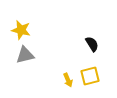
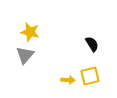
yellow star: moved 9 px right, 2 px down
gray triangle: rotated 36 degrees counterclockwise
yellow arrow: rotated 64 degrees counterclockwise
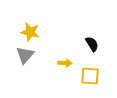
yellow square: rotated 18 degrees clockwise
yellow arrow: moved 3 px left, 17 px up
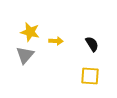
yellow arrow: moved 9 px left, 22 px up
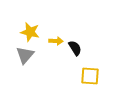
black semicircle: moved 17 px left, 4 px down
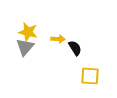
yellow star: moved 2 px left
yellow arrow: moved 2 px right, 2 px up
gray triangle: moved 8 px up
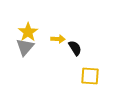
yellow star: rotated 24 degrees clockwise
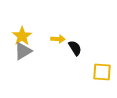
yellow star: moved 6 px left, 4 px down
gray triangle: moved 2 px left, 4 px down; rotated 18 degrees clockwise
yellow square: moved 12 px right, 4 px up
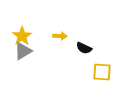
yellow arrow: moved 2 px right, 3 px up
black semicircle: moved 9 px right; rotated 147 degrees clockwise
